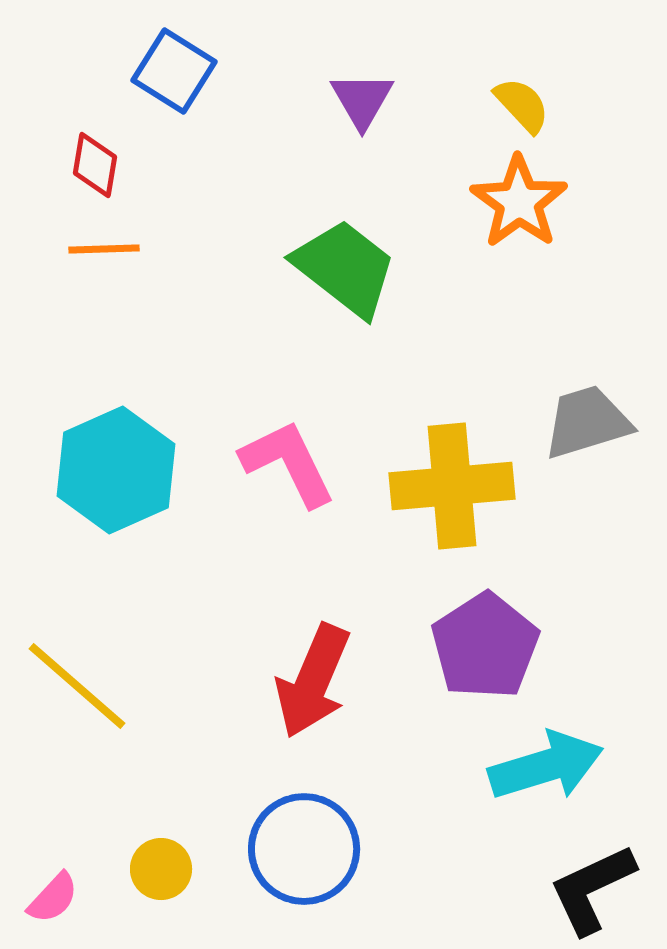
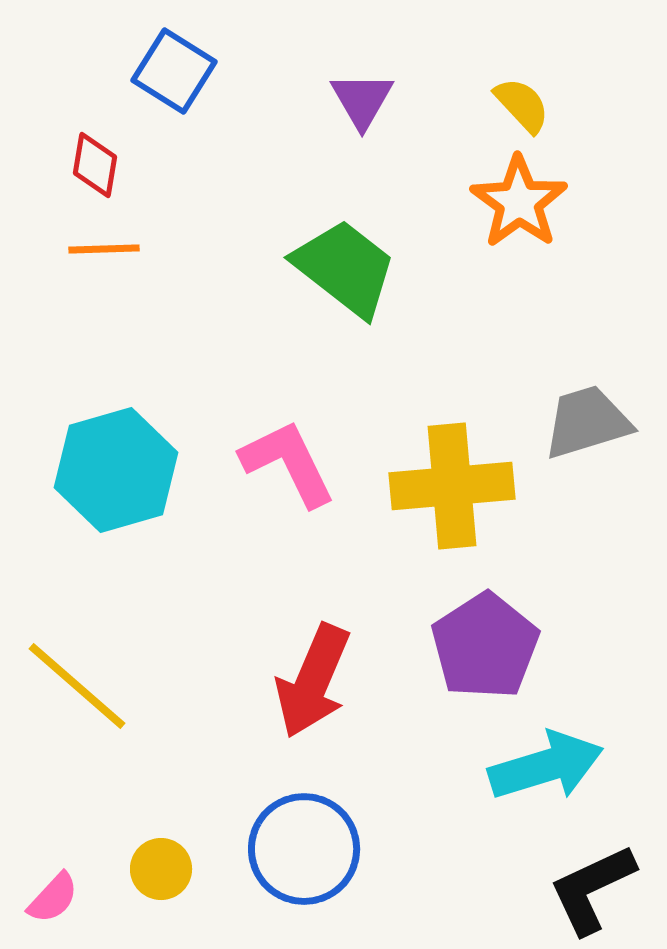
cyan hexagon: rotated 8 degrees clockwise
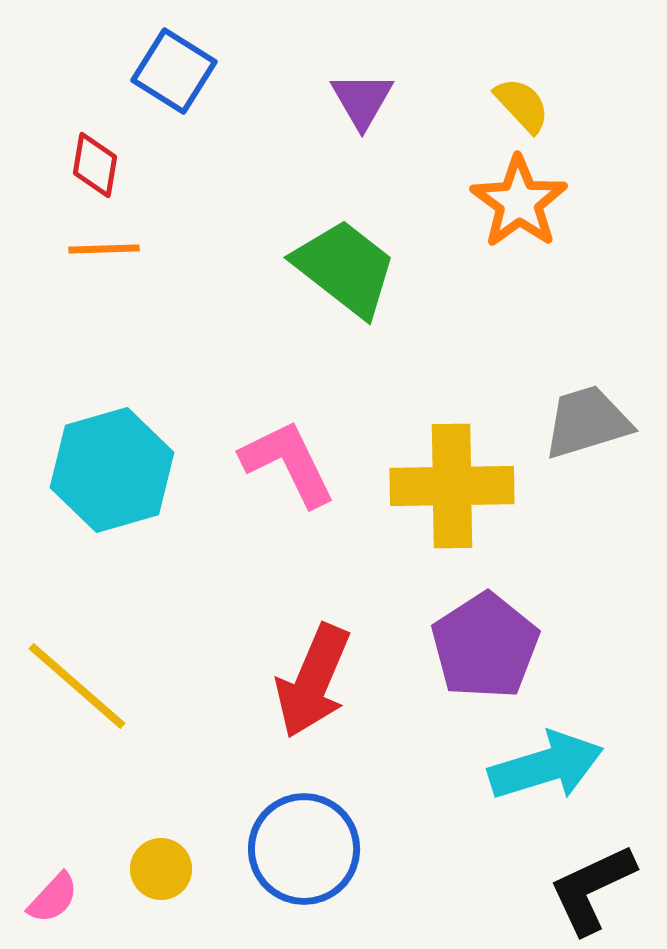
cyan hexagon: moved 4 px left
yellow cross: rotated 4 degrees clockwise
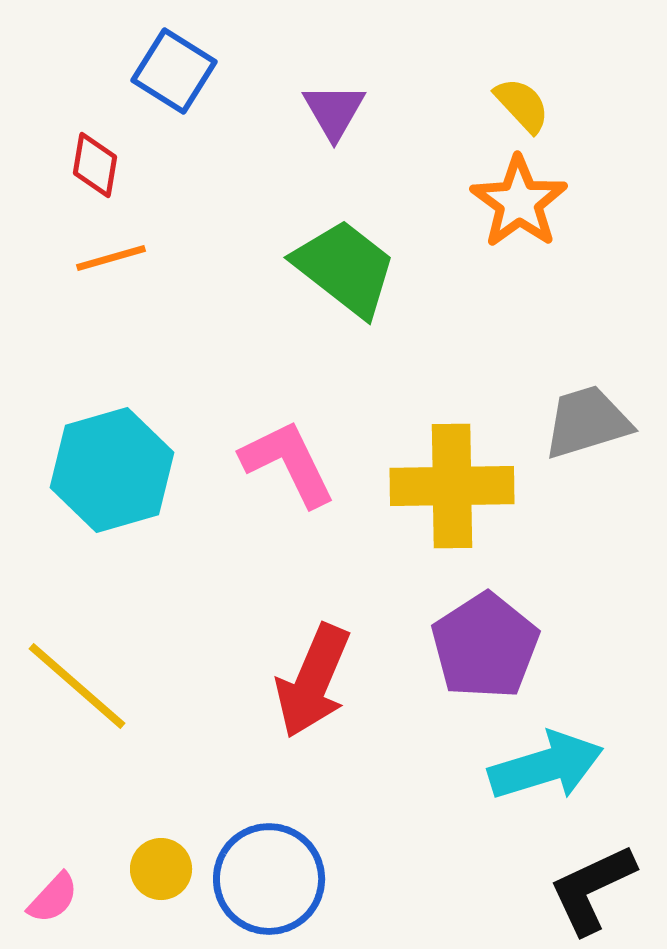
purple triangle: moved 28 px left, 11 px down
orange line: moved 7 px right, 9 px down; rotated 14 degrees counterclockwise
blue circle: moved 35 px left, 30 px down
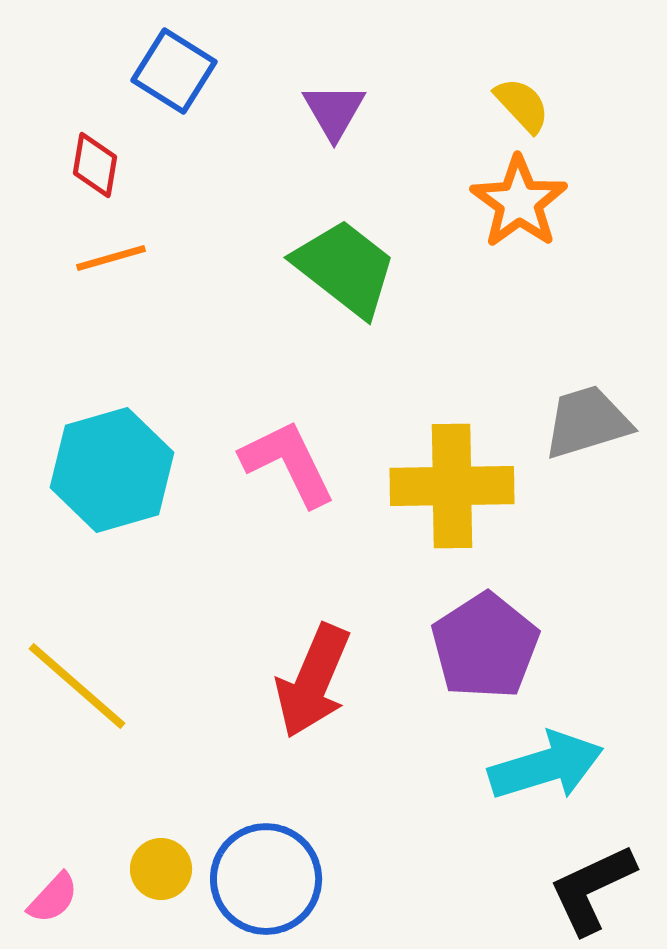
blue circle: moved 3 px left
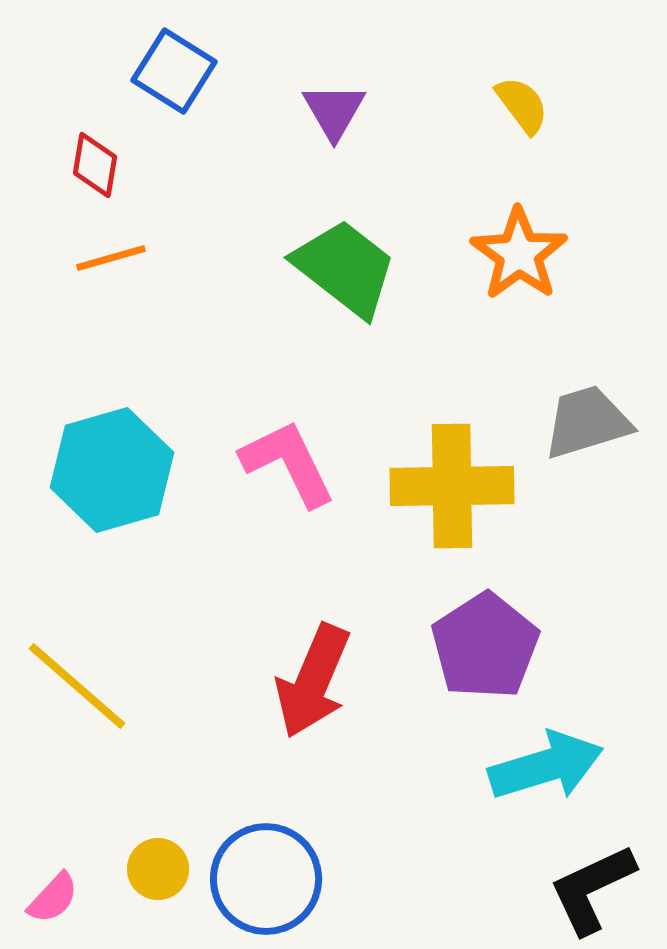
yellow semicircle: rotated 6 degrees clockwise
orange star: moved 52 px down
yellow circle: moved 3 px left
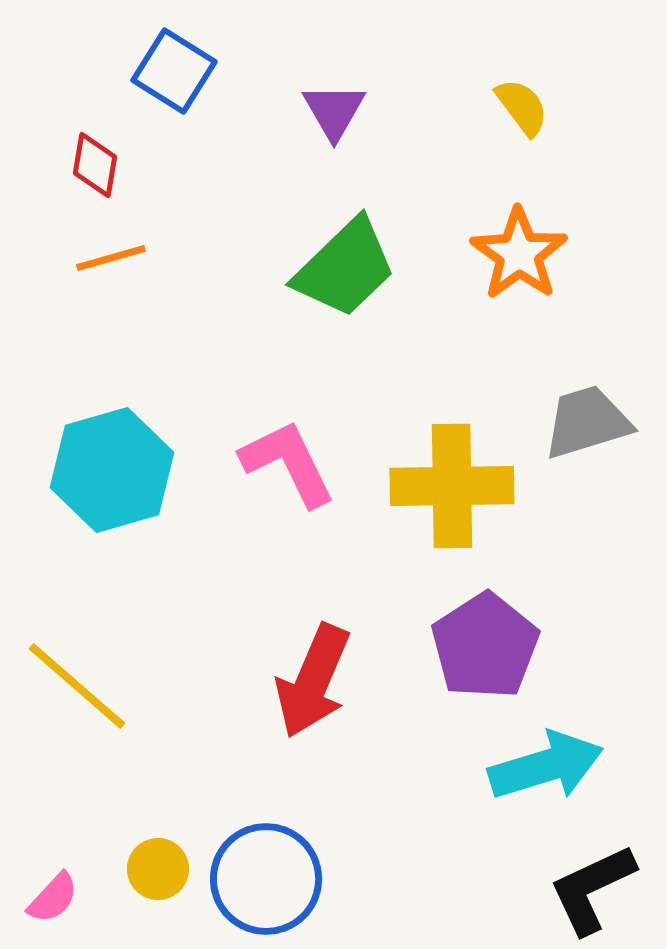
yellow semicircle: moved 2 px down
green trapezoid: rotated 98 degrees clockwise
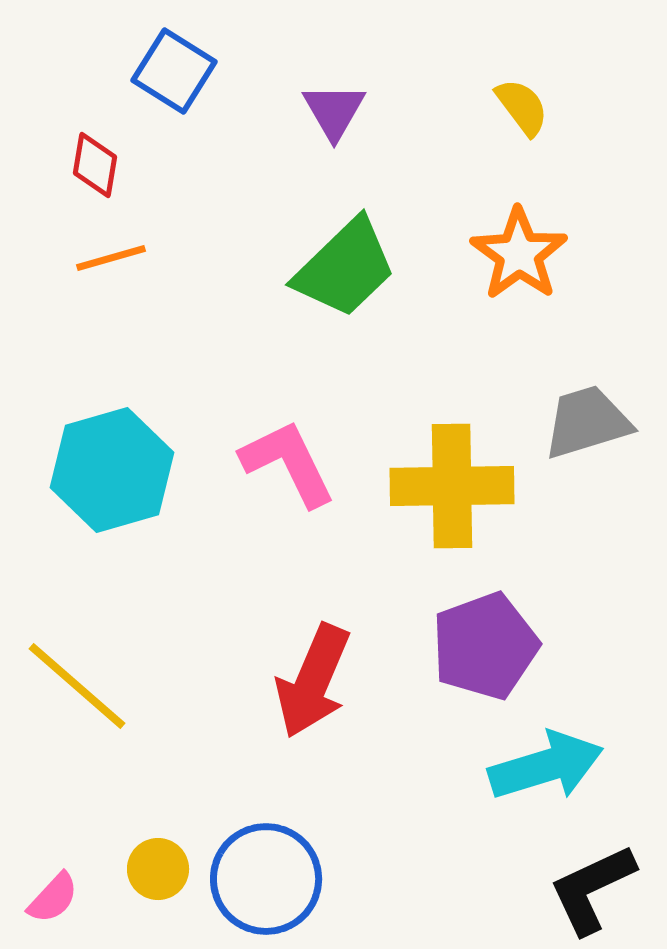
purple pentagon: rotated 13 degrees clockwise
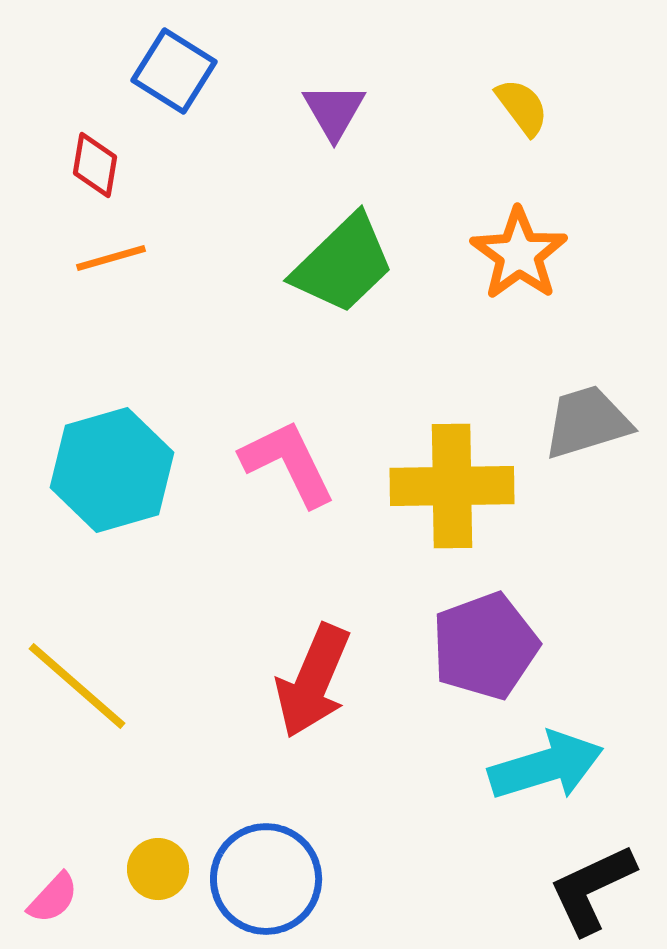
green trapezoid: moved 2 px left, 4 px up
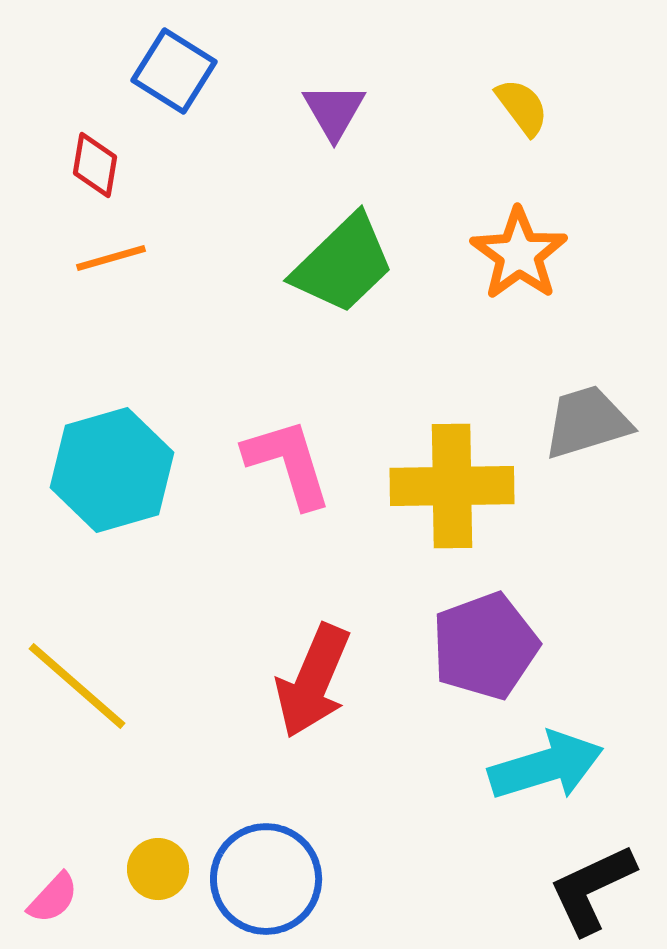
pink L-shape: rotated 9 degrees clockwise
